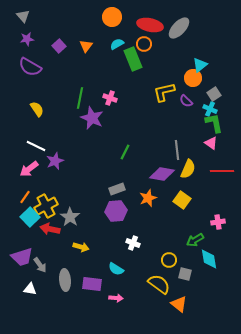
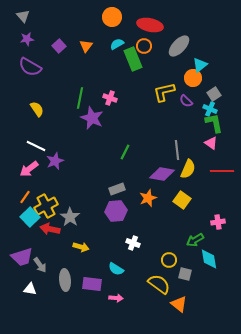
gray ellipse at (179, 28): moved 18 px down
orange circle at (144, 44): moved 2 px down
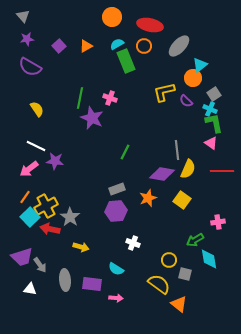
orange triangle at (86, 46): rotated 24 degrees clockwise
green rectangle at (133, 59): moved 7 px left, 2 px down
purple star at (55, 161): rotated 30 degrees clockwise
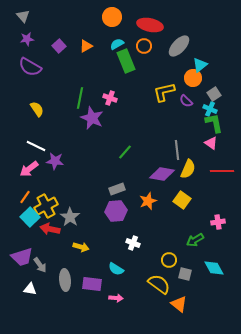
green line at (125, 152): rotated 14 degrees clockwise
orange star at (148, 198): moved 3 px down
cyan diamond at (209, 259): moved 5 px right, 9 px down; rotated 20 degrees counterclockwise
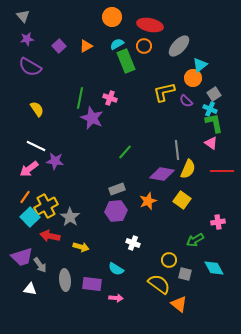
red arrow at (50, 229): moved 7 px down
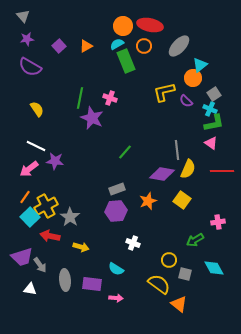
orange circle at (112, 17): moved 11 px right, 9 px down
green L-shape at (214, 123): rotated 90 degrees clockwise
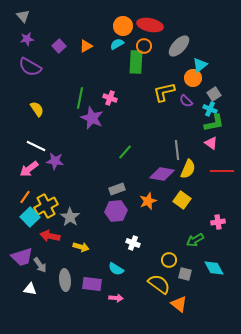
green rectangle at (126, 61): moved 10 px right, 1 px down; rotated 25 degrees clockwise
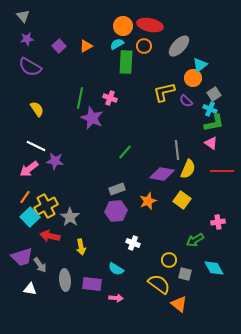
green rectangle at (136, 62): moved 10 px left
yellow arrow at (81, 247): rotated 63 degrees clockwise
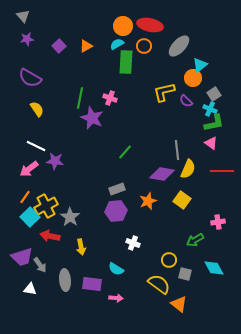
purple semicircle at (30, 67): moved 11 px down
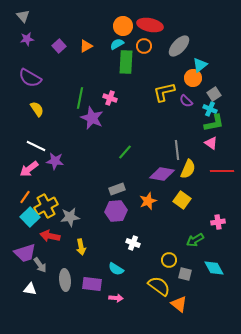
gray star at (70, 217): rotated 30 degrees clockwise
purple trapezoid at (22, 257): moved 3 px right, 4 px up
yellow semicircle at (159, 284): moved 2 px down
